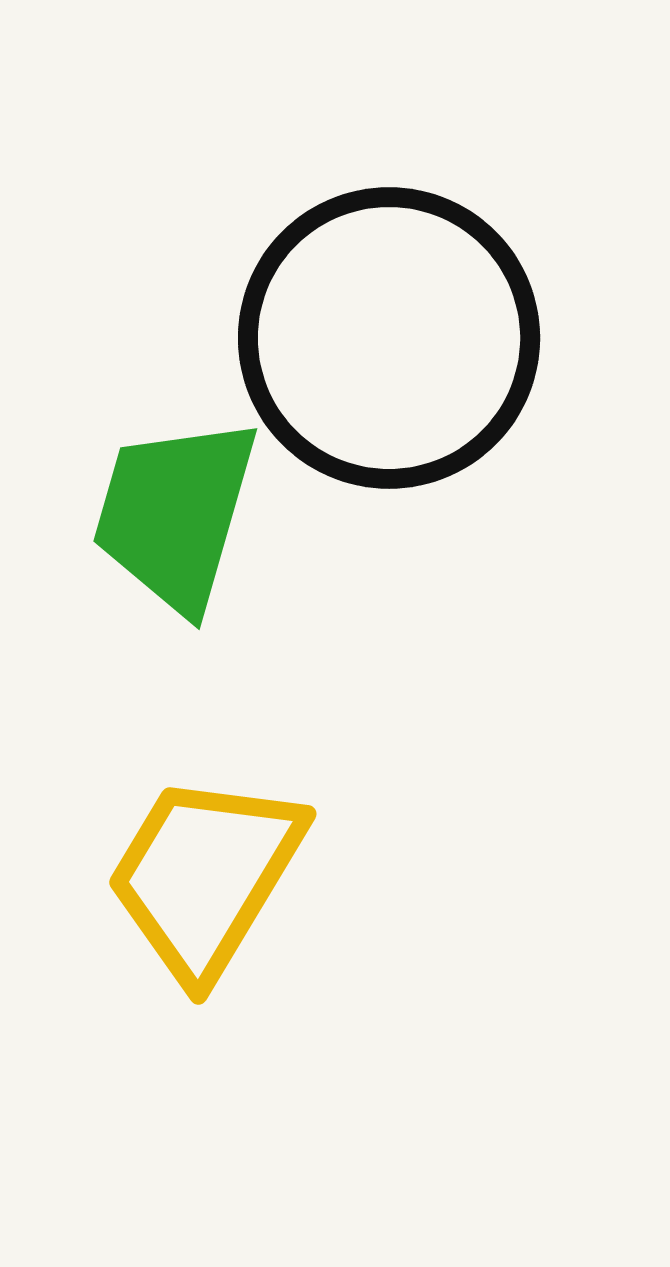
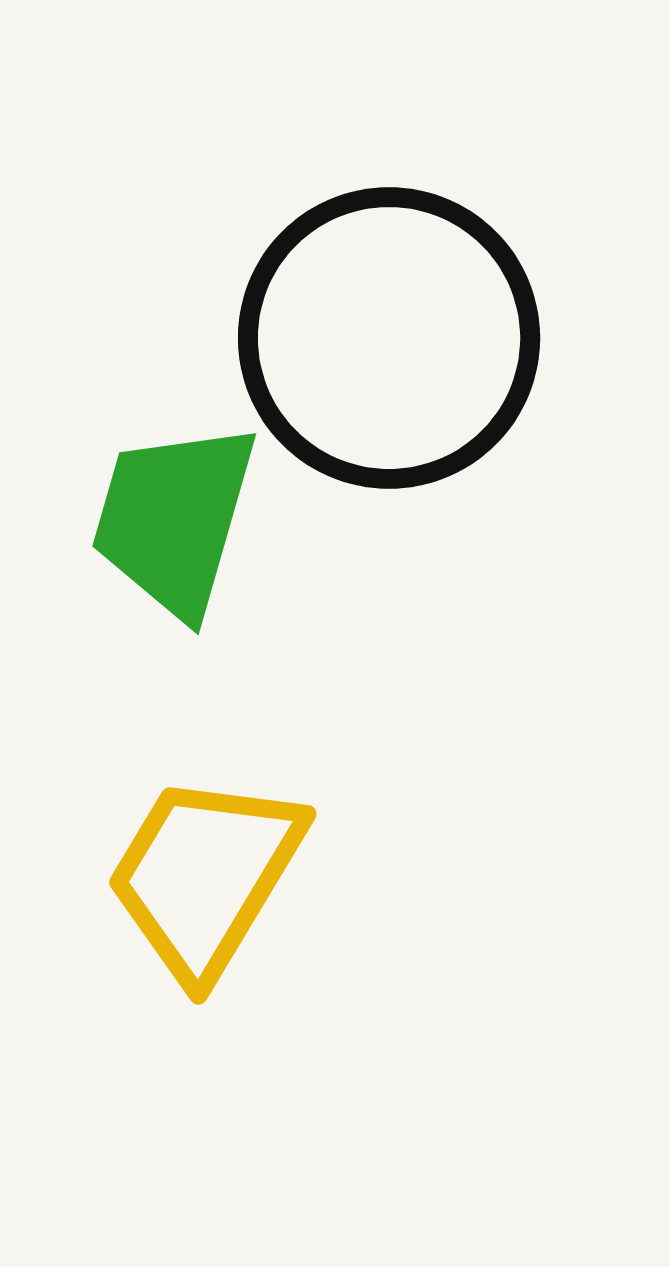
green trapezoid: moved 1 px left, 5 px down
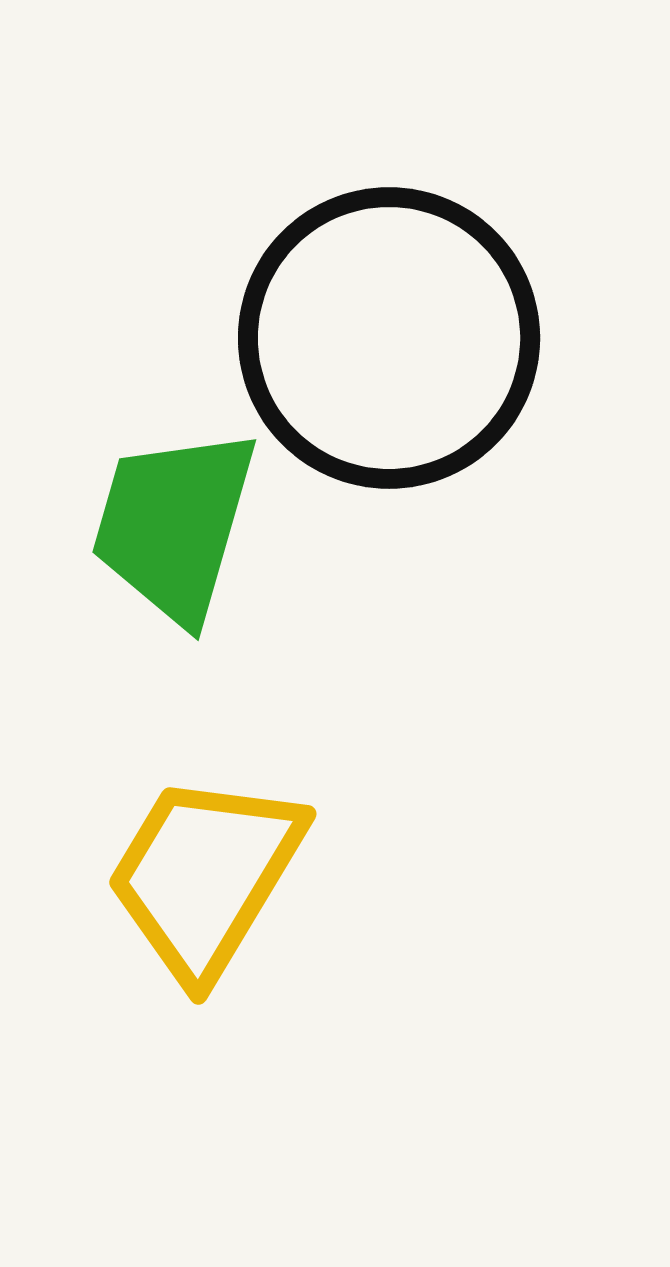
green trapezoid: moved 6 px down
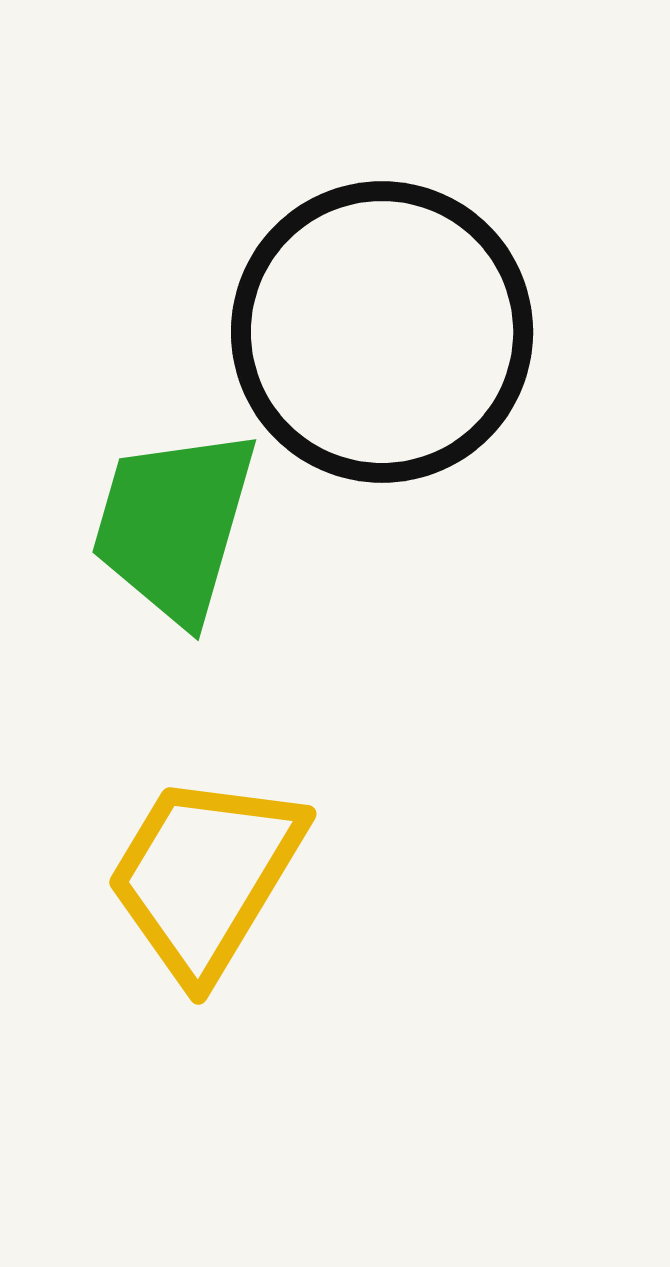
black circle: moved 7 px left, 6 px up
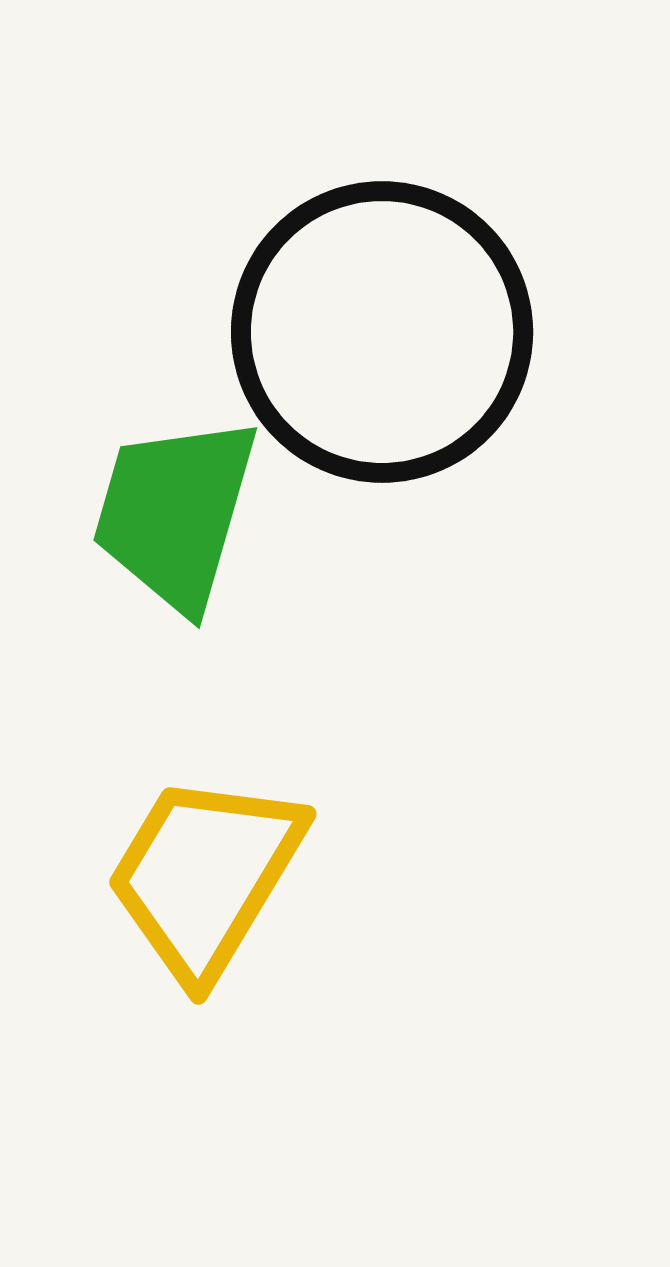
green trapezoid: moved 1 px right, 12 px up
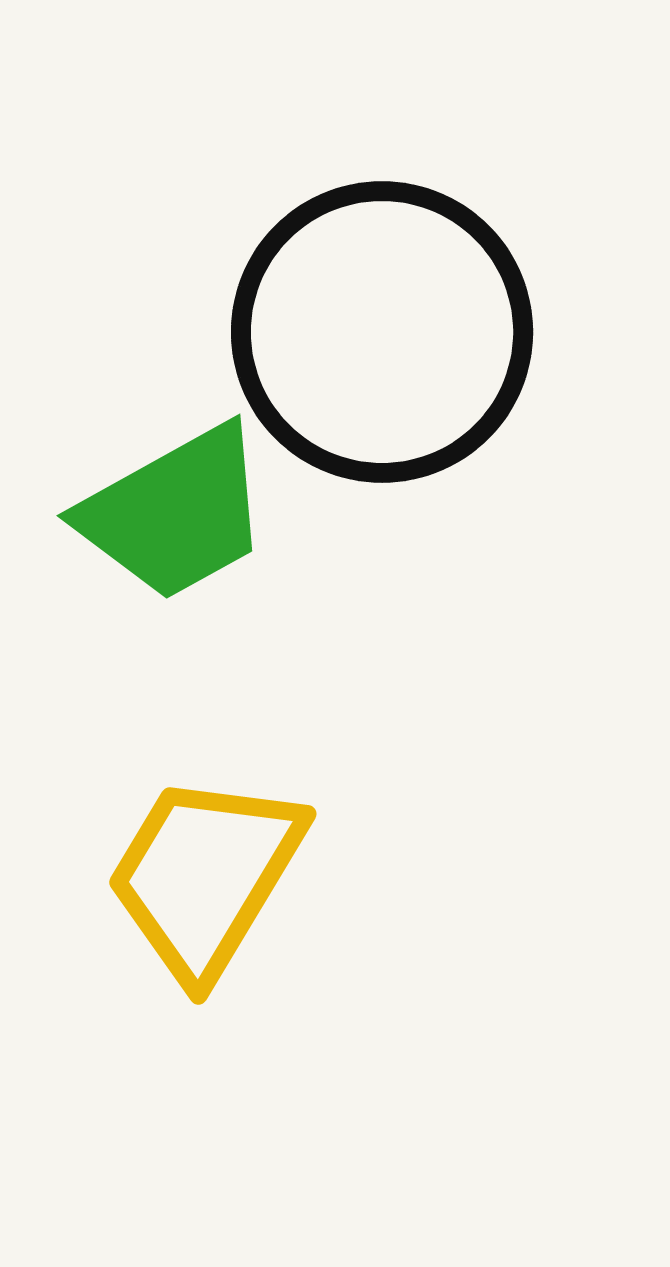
green trapezoid: rotated 135 degrees counterclockwise
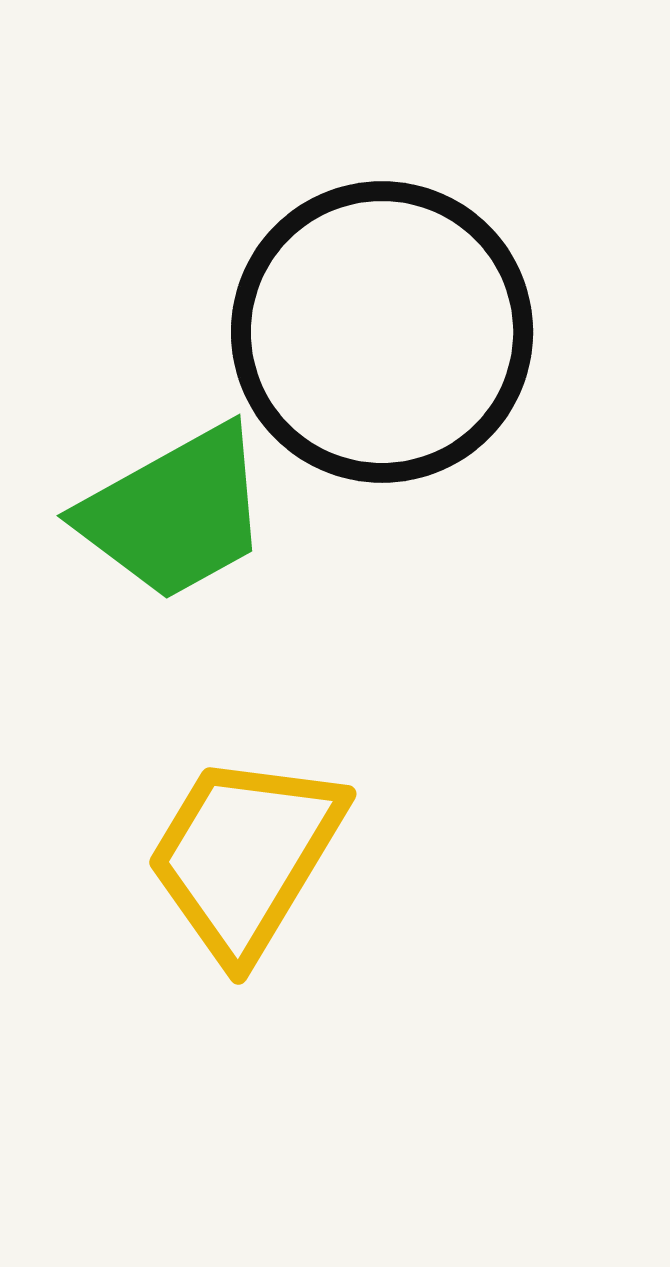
yellow trapezoid: moved 40 px right, 20 px up
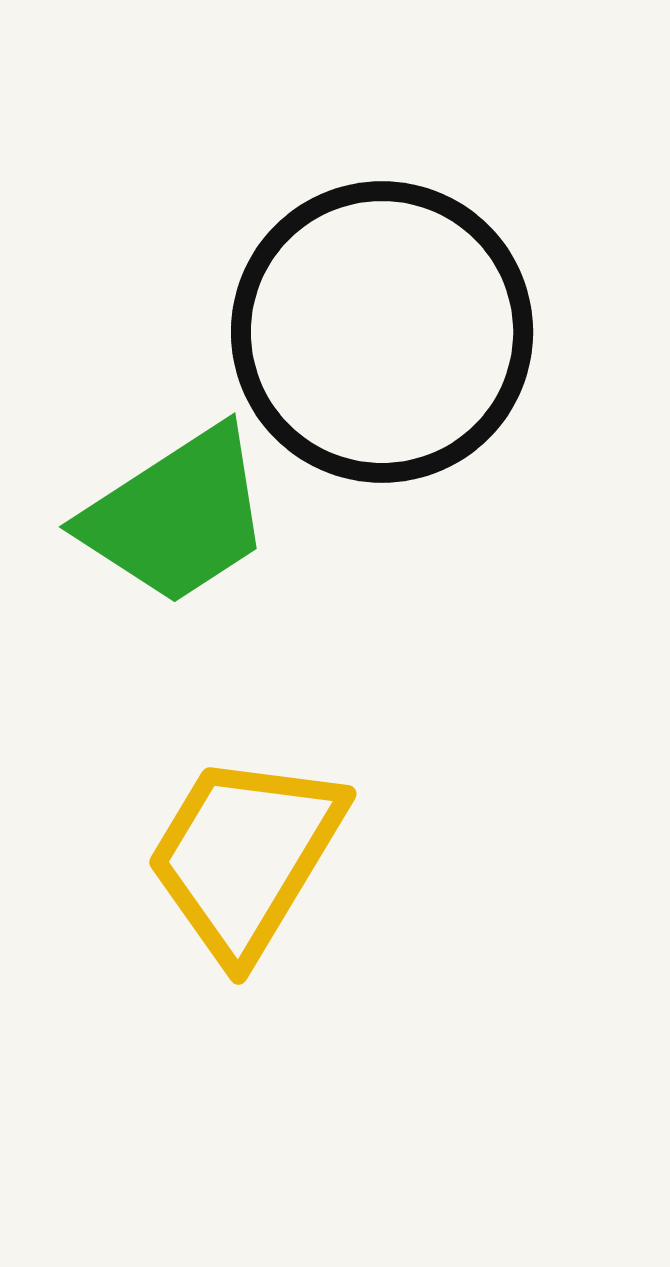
green trapezoid: moved 2 px right, 3 px down; rotated 4 degrees counterclockwise
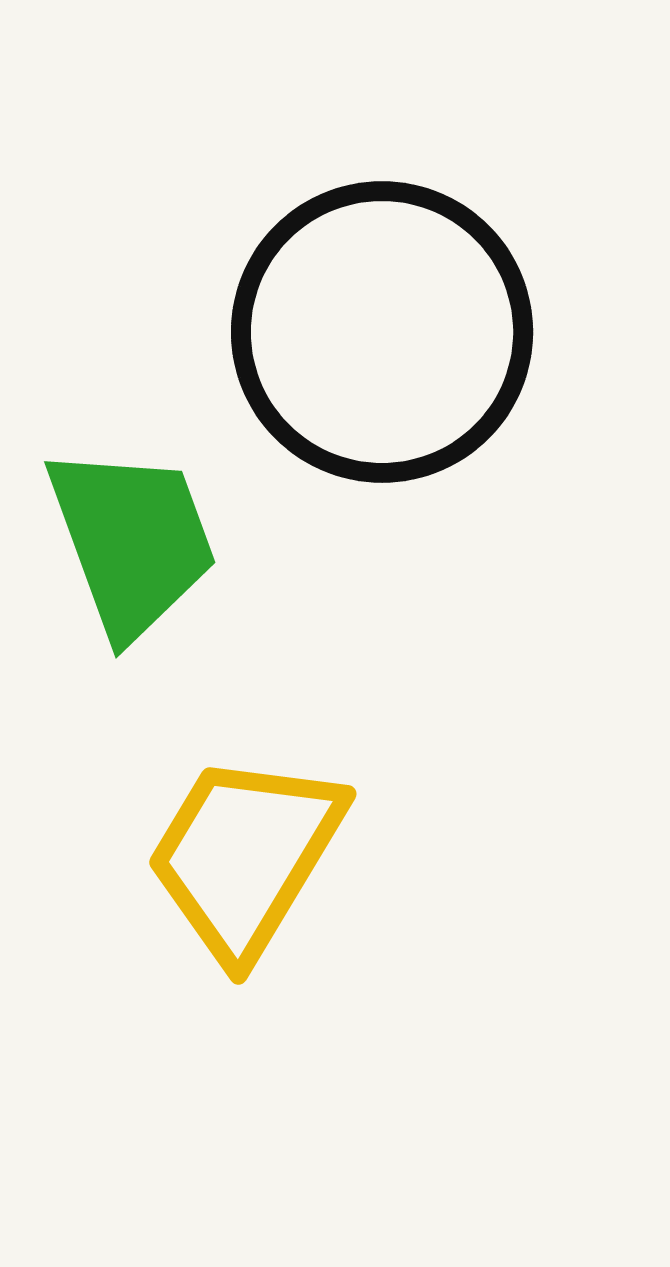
green trapezoid: moved 45 px left, 25 px down; rotated 77 degrees counterclockwise
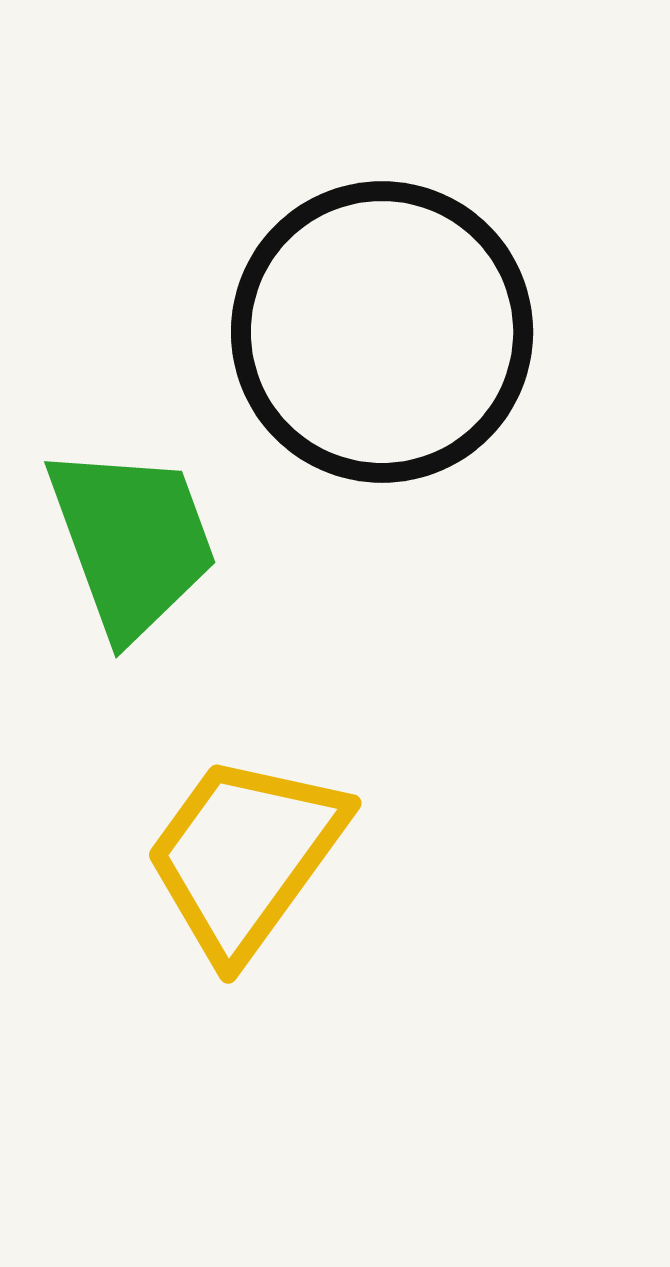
yellow trapezoid: rotated 5 degrees clockwise
